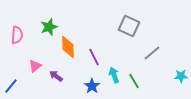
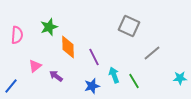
cyan star: moved 1 px left, 2 px down
blue star: rotated 21 degrees clockwise
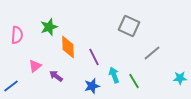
blue line: rotated 14 degrees clockwise
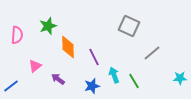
green star: moved 1 px left, 1 px up
purple arrow: moved 2 px right, 3 px down
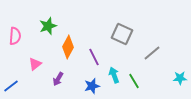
gray square: moved 7 px left, 8 px down
pink semicircle: moved 2 px left, 1 px down
orange diamond: rotated 30 degrees clockwise
pink triangle: moved 2 px up
purple arrow: rotated 96 degrees counterclockwise
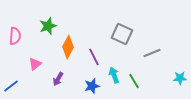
gray line: rotated 18 degrees clockwise
